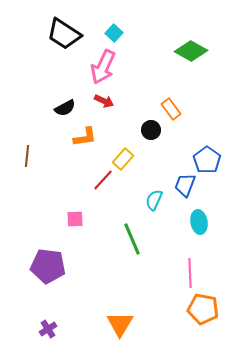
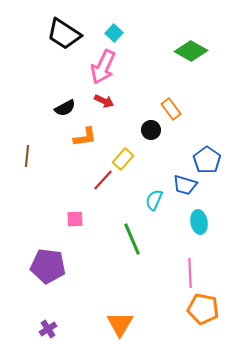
blue trapezoid: rotated 95 degrees counterclockwise
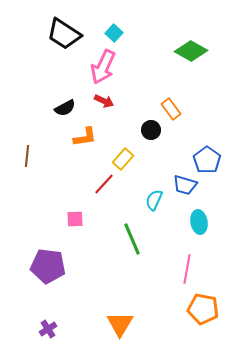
red line: moved 1 px right, 4 px down
pink line: moved 3 px left, 4 px up; rotated 12 degrees clockwise
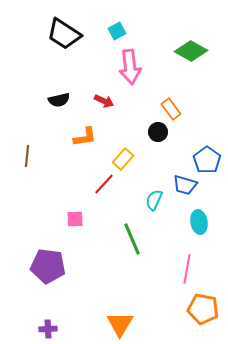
cyan square: moved 3 px right, 2 px up; rotated 18 degrees clockwise
pink arrow: moved 27 px right; rotated 32 degrees counterclockwise
black semicircle: moved 6 px left, 8 px up; rotated 15 degrees clockwise
black circle: moved 7 px right, 2 px down
purple cross: rotated 30 degrees clockwise
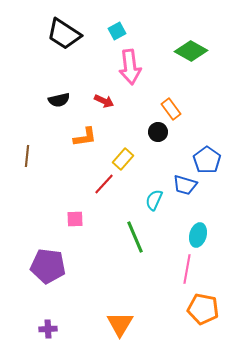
cyan ellipse: moved 1 px left, 13 px down; rotated 25 degrees clockwise
green line: moved 3 px right, 2 px up
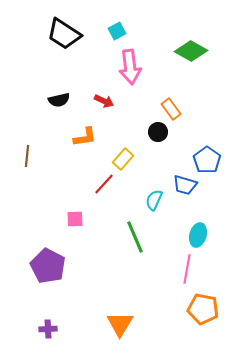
purple pentagon: rotated 20 degrees clockwise
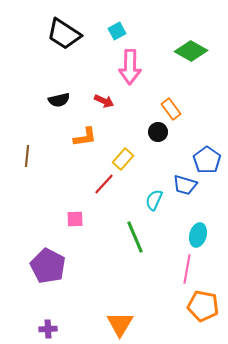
pink arrow: rotated 8 degrees clockwise
orange pentagon: moved 3 px up
